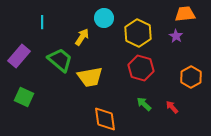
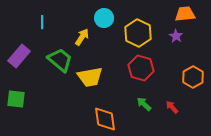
orange hexagon: moved 2 px right
green square: moved 8 px left, 2 px down; rotated 18 degrees counterclockwise
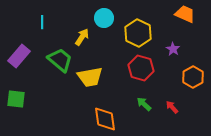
orange trapezoid: rotated 30 degrees clockwise
purple star: moved 3 px left, 13 px down
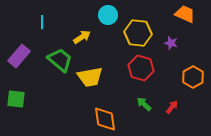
cyan circle: moved 4 px right, 3 px up
yellow hexagon: rotated 20 degrees counterclockwise
yellow arrow: rotated 24 degrees clockwise
purple star: moved 2 px left, 6 px up; rotated 16 degrees counterclockwise
red arrow: rotated 80 degrees clockwise
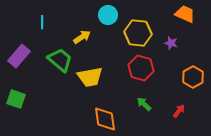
green square: rotated 12 degrees clockwise
red arrow: moved 7 px right, 4 px down
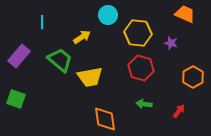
green arrow: rotated 35 degrees counterclockwise
